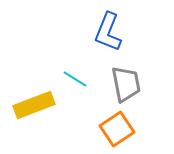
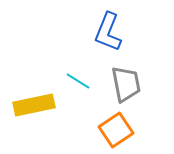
cyan line: moved 3 px right, 2 px down
yellow rectangle: rotated 9 degrees clockwise
orange square: moved 1 px left, 1 px down
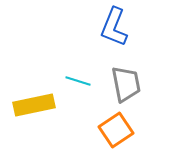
blue L-shape: moved 6 px right, 5 px up
cyan line: rotated 15 degrees counterclockwise
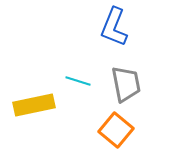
orange square: rotated 16 degrees counterclockwise
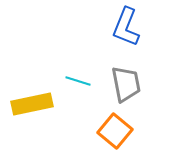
blue L-shape: moved 12 px right
yellow rectangle: moved 2 px left, 1 px up
orange square: moved 1 px left, 1 px down
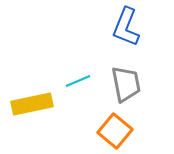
cyan line: rotated 40 degrees counterclockwise
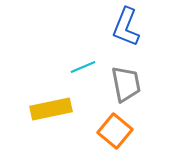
cyan line: moved 5 px right, 14 px up
yellow rectangle: moved 19 px right, 5 px down
